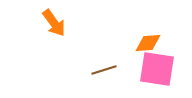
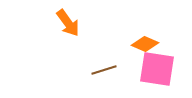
orange arrow: moved 14 px right
orange diamond: moved 3 px left, 1 px down; rotated 28 degrees clockwise
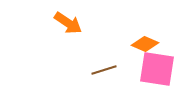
orange arrow: rotated 20 degrees counterclockwise
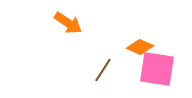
orange diamond: moved 5 px left, 3 px down
brown line: moved 1 px left; rotated 40 degrees counterclockwise
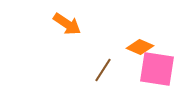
orange arrow: moved 1 px left, 1 px down
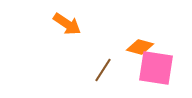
orange diamond: rotated 8 degrees counterclockwise
pink square: moved 1 px left, 1 px up
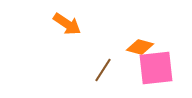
pink square: rotated 15 degrees counterclockwise
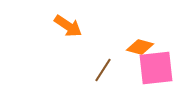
orange arrow: moved 1 px right, 2 px down
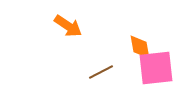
orange diamond: rotated 64 degrees clockwise
brown line: moved 2 px left, 2 px down; rotated 30 degrees clockwise
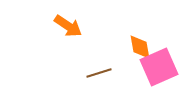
pink square: moved 3 px right, 1 px up; rotated 18 degrees counterclockwise
brown line: moved 2 px left, 1 px down; rotated 10 degrees clockwise
